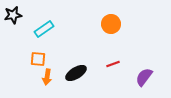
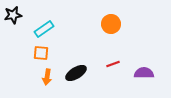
orange square: moved 3 px right, 6 px up
purple semicircle: moved 4 px up; rotated 54 degrees clockwise
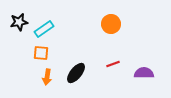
black star: moved 6 px right, 7 px down
black ellipse: rotated 20 degrees counterclockwise
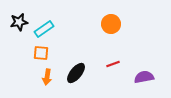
purple semicircle: moved 4 px down; rotated 12 degrees counterclockwise
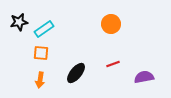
orange arrow: moved 7 px left, 3 px down
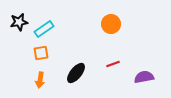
orange square: rotated 14 degrees counterclockwise
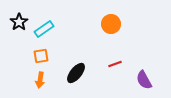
black star: rotated 24 degrees counterclockwise
orange square: moved 3 px down
red line: moved 2 px right
purple semicircle: moved 3 px down; rotated 108 degrees counterclockwise
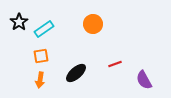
orange circle: moved 18 px left
black ellipse: rotated 10 degrees clockwise
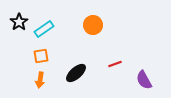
orange circle: moved 1 px down
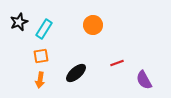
black star: rotated 12 degrees clockwise
cyan rectangle: rotated 24 degrees counterclockwise
red line: moved 2 px right, 1 px up
